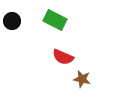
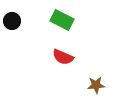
green rectangle: moved 7 px right
brown star: moved 14 px right, 6 px down; rotated 18 degrees counterclockwise
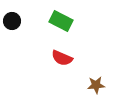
green rectangle: moved 1 px left, 1 px down
red semicircle: moved 1 px left, 1 px down
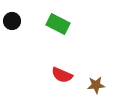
green rectangle: moved 3 px left, 3 px down
red semicircle: moved 17 px down
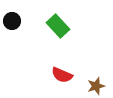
green rectangle: moved 2 px down; rotated 20 degrees clockwise
brown star: moved 1 px down; rotated 12 degrees counterclockwise
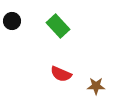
red semicircle: moved 1 px left, 1 px up
brown star: rotated 18 degrees clockwise
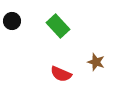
brown star: moved 24 px up; rotated 18 degrees clockwise
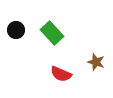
black circle: moved 4 px right, 9 px down
green rectangle: moved 6 px left, 7 px down
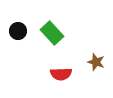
black circle: moved 2 px right, 1 px down
red semicircle: rotated 25 degrees counterclockwise
